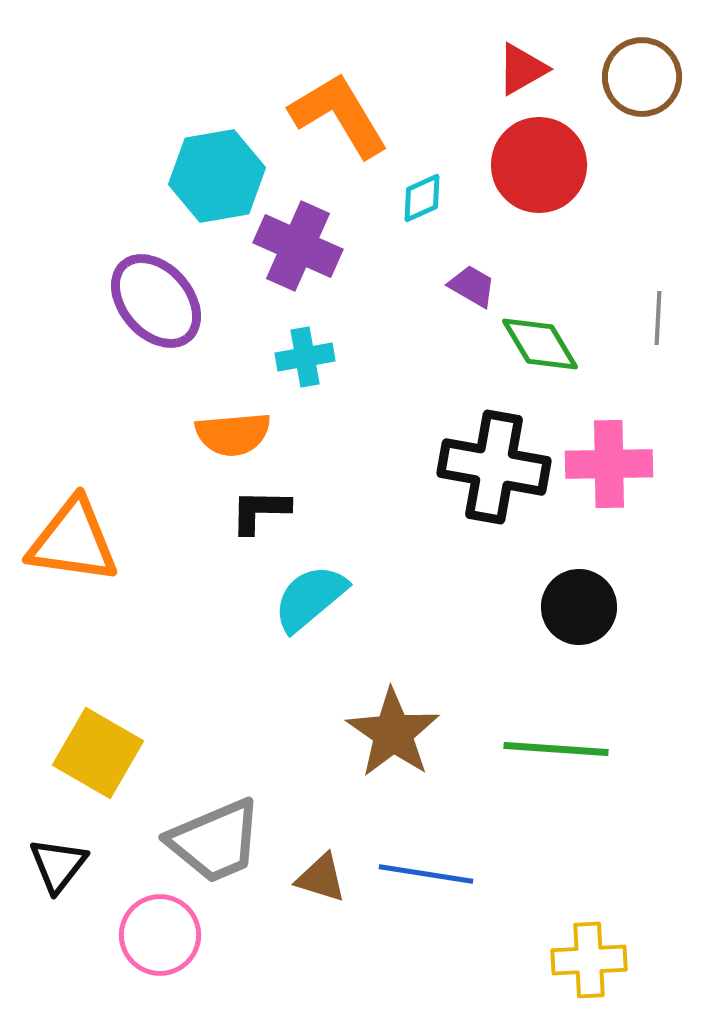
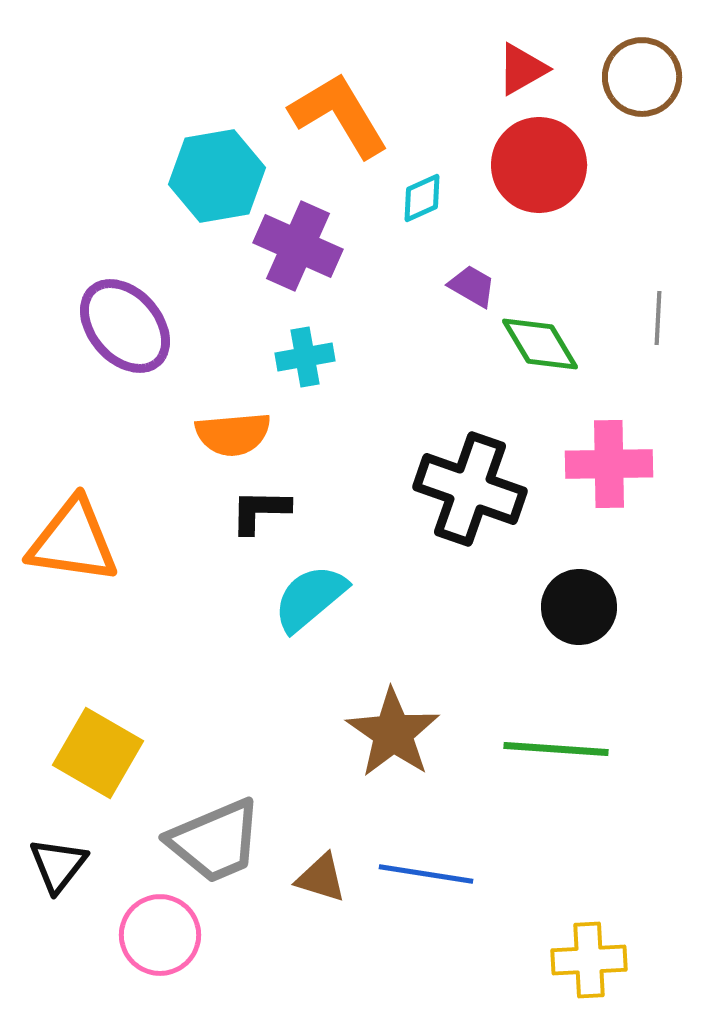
purple ellipse: moved 31 px left, 25 px down
black cross: moved 24 px left, 22 px down; rotated 9 degrees clockwise
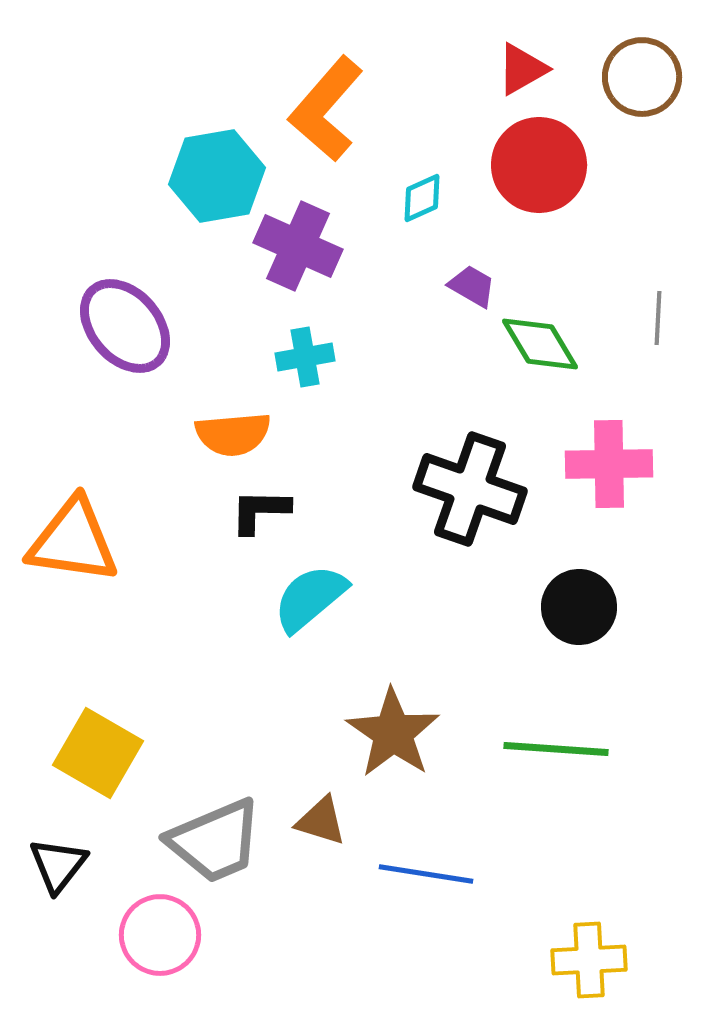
orange L-shape: moved 13 px left, 6 px up; rotated 108 degrees counterclockwise
brown triangle: moved 57 px up
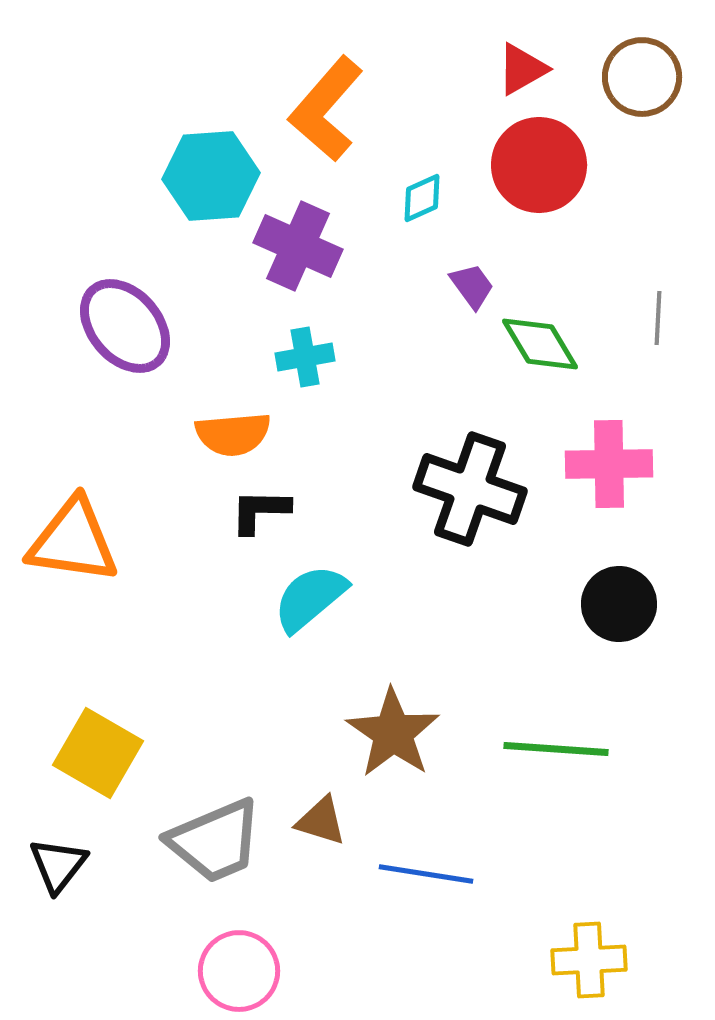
cyan hexagon: moved 6 px left; rotated 6 degrees clockwise
purple trapezoid: rotated 24 degrees clockwise
black circle: moved 40 px right, 3 px up
pink circle: moved 79 px right, 36 px down
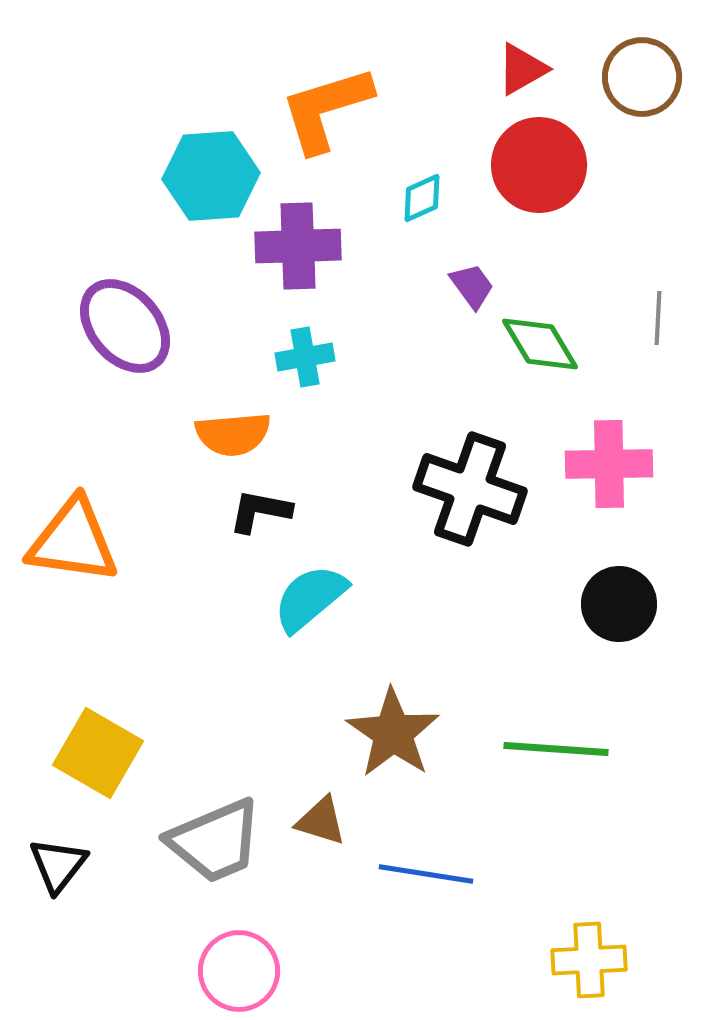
orange L-shape: rotated 32 degrees clockwise
purple cross: rotated 26 degrees counterclockwise
black L-shape: rotated 10 degrees clockwise
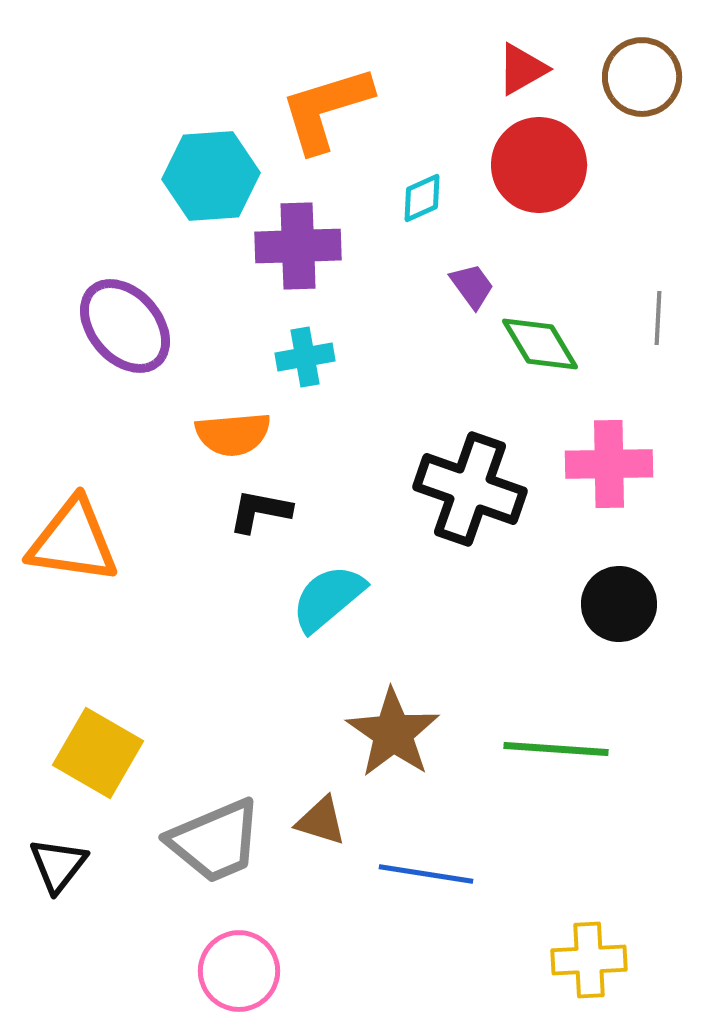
cyan semicircle: moved 18 px right
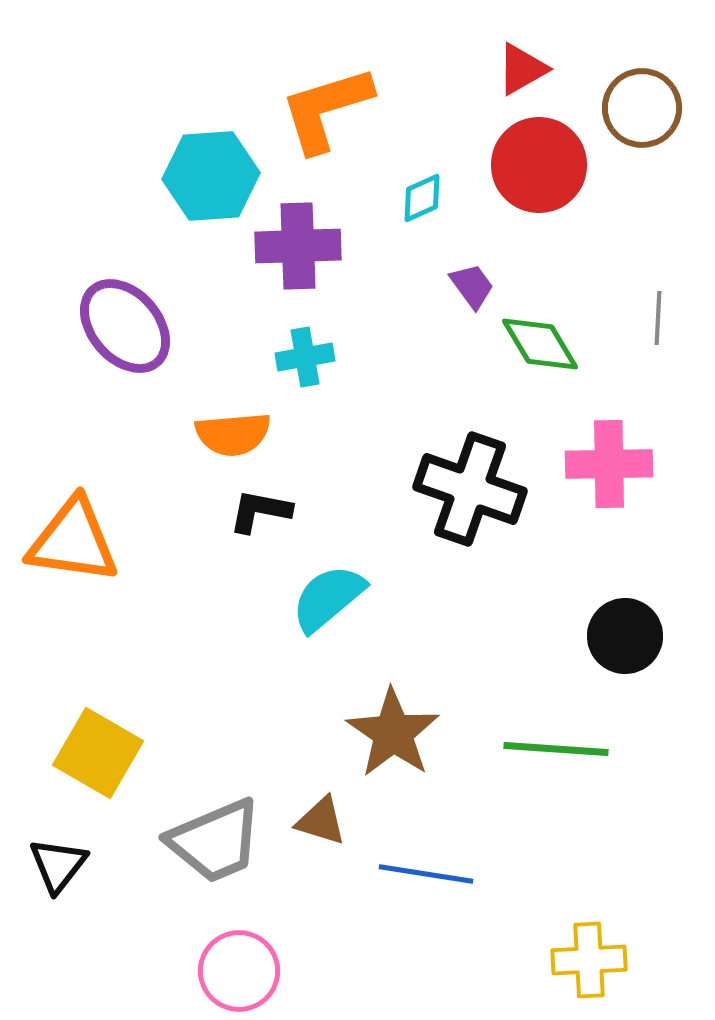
brown circle: moved 31 px down
black circle: moved 6 px right, 32 px down
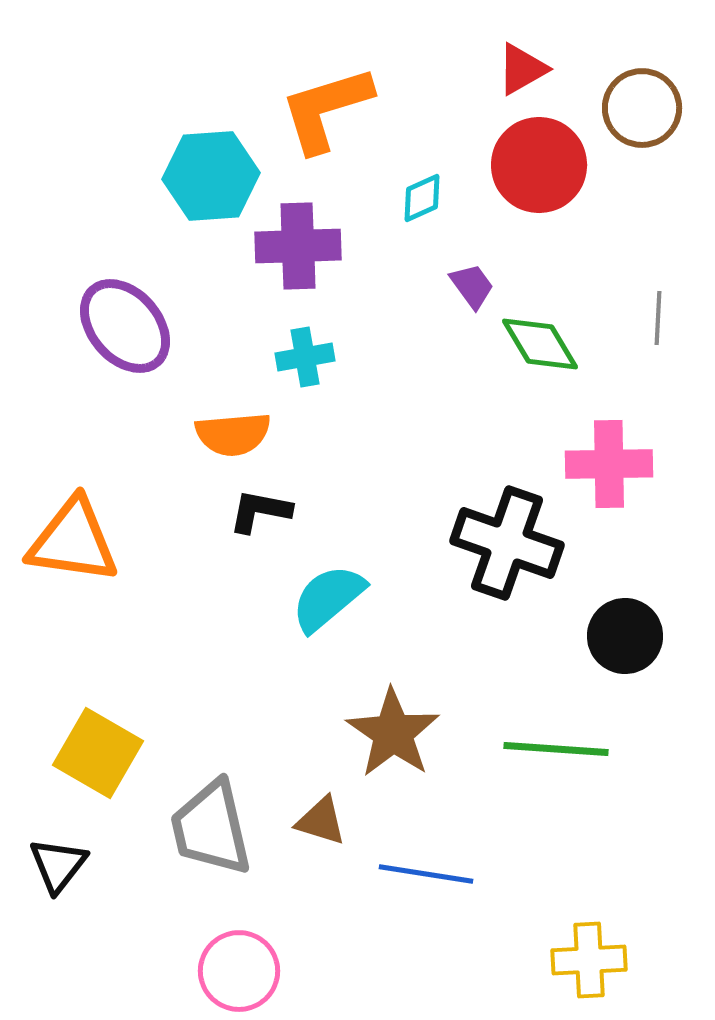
black cross: moved 37 px right, 54 px down
gray trapezoid: moved 4 px left, 13 px up; rotated 100 degrees clockwise
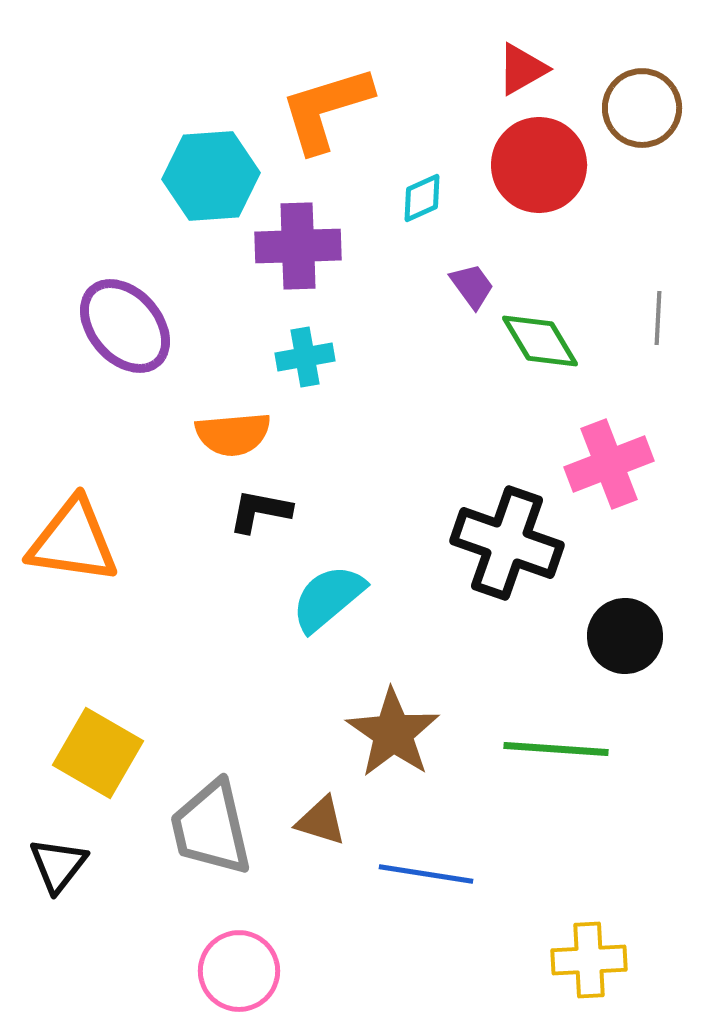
green diamond: moved 3 px up
pink cross: rotated 20 degrees counterclockwise
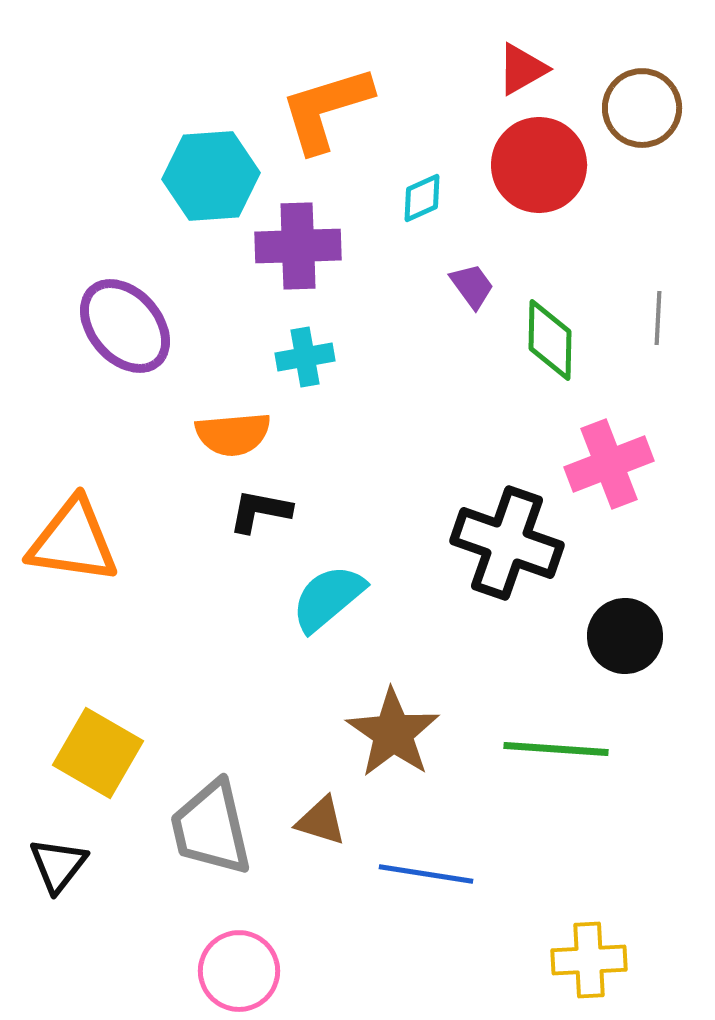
green diamond: moved 10 px right, 1 px up; rotated 32 degrees clockwise
